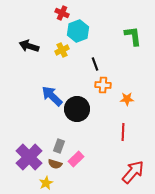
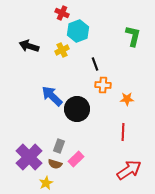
green L-shape: rotated 20 degrees clockwise
red arrow: moved 4 px left, 2 px up; rotated 15 degrees clockwise
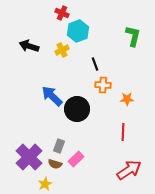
yellow star: moved 1 px left, 1 px down
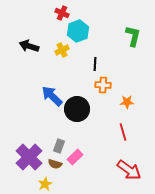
black line: rotated 24 degrees clockwise
orange star: moved 3 px down
red line: rotated 18 degrees counterclockwise
pink rectangle: moved 1 px left, 2 px up
red arrow: rotated 70 degrees clockwise
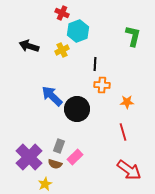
orange cross: moved 1 px left
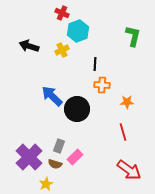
yellow star: moved 1 px right
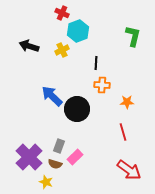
black line: moved 1 px right, 1 px up
yellow star: moved 2 px up; rotated 24 degrees counterclockwise
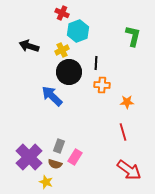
black circle: moved 8 px left, 37 px up
pink rectangle: rotated 14 degrees counterclockwise
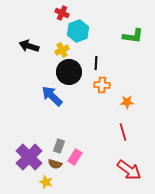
green L-shape: rotated 85 degrees clockwise
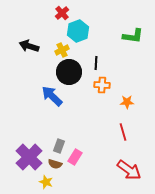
red cross: rotated 24 degrees clockwise
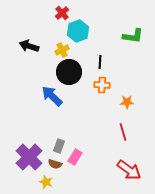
black line: moved 4 px right, 1 px up
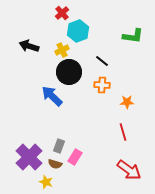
black line: moved 2 px right, 1 px up; rotated 56 degrees counterclockwise
